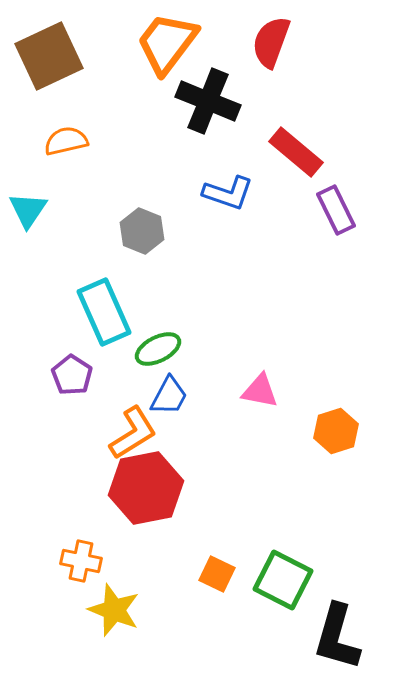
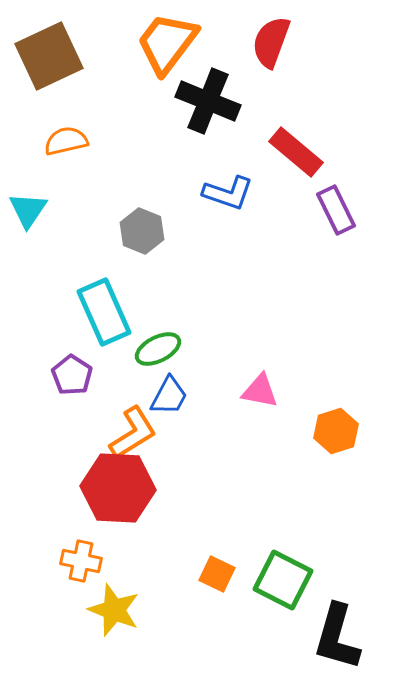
red hexagon: moved 28 px left; rotated 14 degrees clockwise
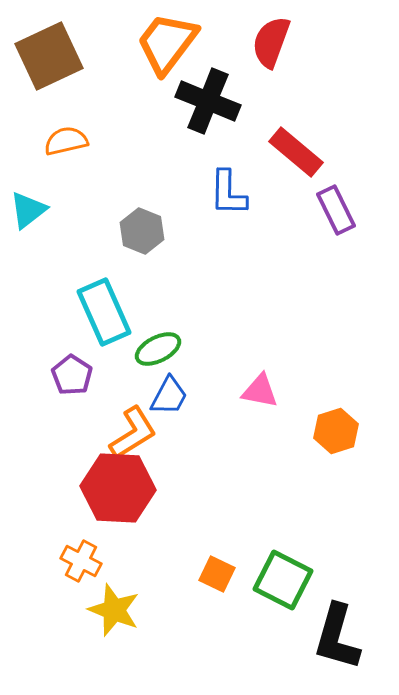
blue L-shape: rotated 72 degrees clockwise
cyan triangle: rotated 18 degrees clockwise
orange cross: rotated 15 degrees clockwise
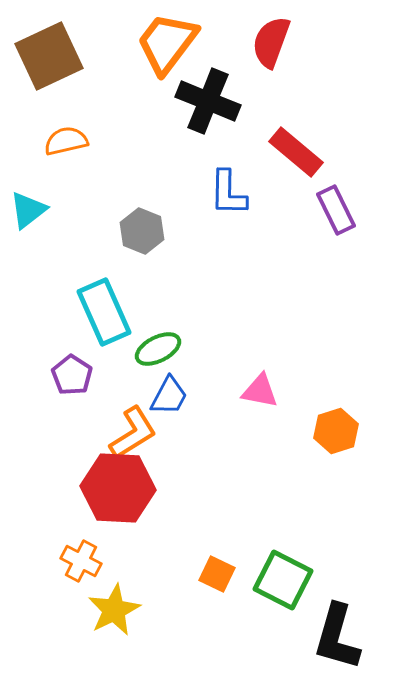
yellow star: rotated 24 degrees clockwise
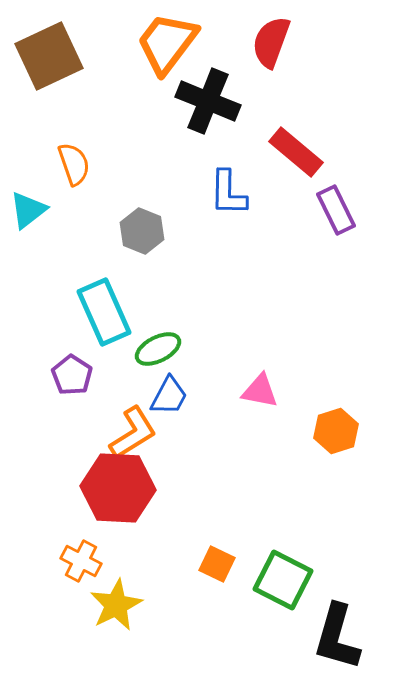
orange semicircle: moved 8 px right, 23 px down; rotated 84 degrees clockwise
orange square: moved 10 px up
yellow star: moved 2 px right, 5 px up
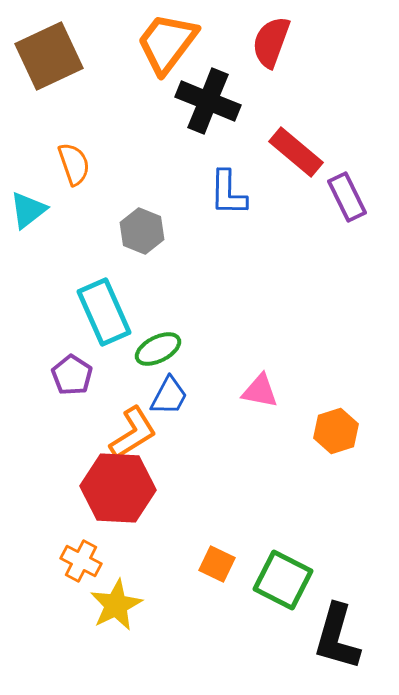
purple rectangle: moved 11 px right, 13 px up
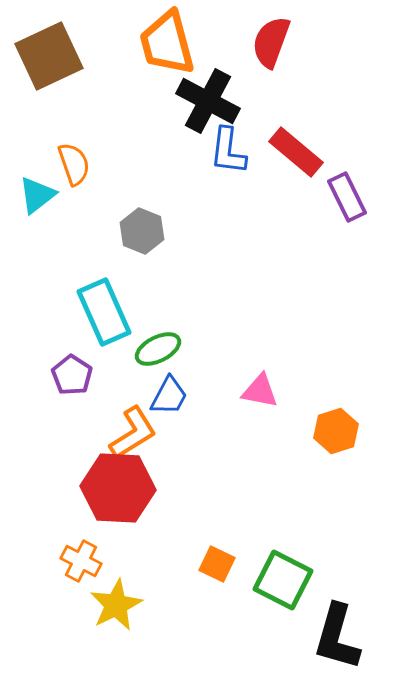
orange trapezoid: rotated 52 degrees counterclockwise
black cross: rotated 6 degrees clockwise
blue L-shape: moved 42 px up; rotated 6 degrees clockwise
cyan triangle: moved 9 px right, 15 px up
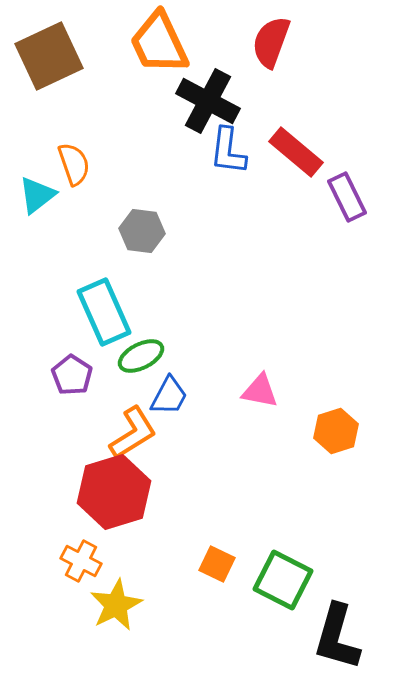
orange trapezoid: moved 8 px left; rotated 10 degrees counterclockwise
gray hexagon: rotated 15 degrees counterclockwise
green ellipse: moved 17 px left, 7 px down
red hexagon: moved 4 px left, 4 px down; rotated 20 degrees counterclockwise
